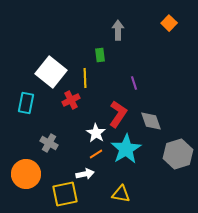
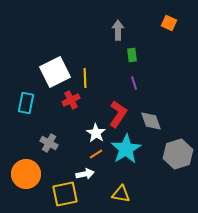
orange square: rotated 21 degrees counterclockwise
green rectangle: moved 32 px right
white square: moved 4 px right; rotated 24 degrees clockwise
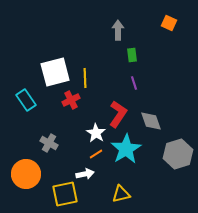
white square: rotated 12 degrees clockwise
cyan rectangle: moved 3 px up; rotated 45 degrees counterclockwise
yellow triangle: rotated 24 degrees counterclockwise
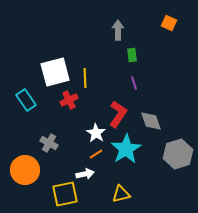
red cross: moved 2 px left
orange circle: moved 1 px left, 4 px up
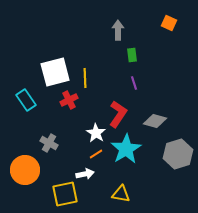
gray diamond: moved 4 px right; rotated 55 degrees counterclockwise
yellow triangle: rotated 24 degrees clockwise
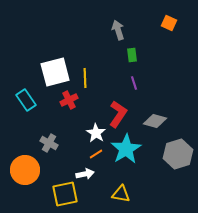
gray arrow: rotated 18 degrees counterclockwise
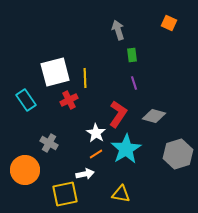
gray diamond: moved 1 px left, 5 px up
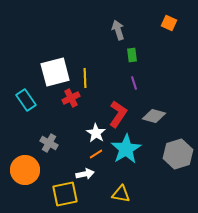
red cross: moved 2 px right, 2 px up
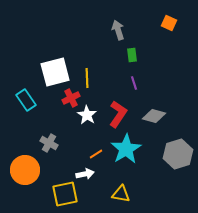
yellow line: moved 2 px right
white star: moved 9 px left, 18 px up
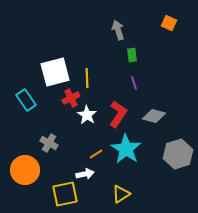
cyan star: rotated 8 degrees counterclockwise
yellow triangle: rotated 42 degrees counterclockwise
